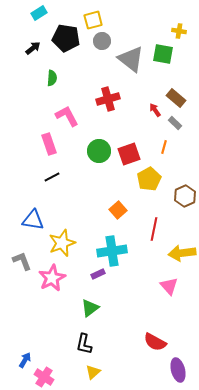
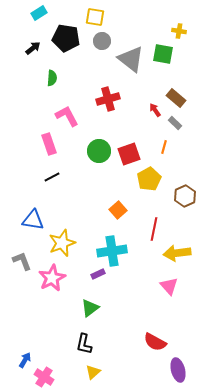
yellow square: moved 2 px right, 3 px up; rotated 24 degrees clockwise
yellow arrow: moved 5 px left
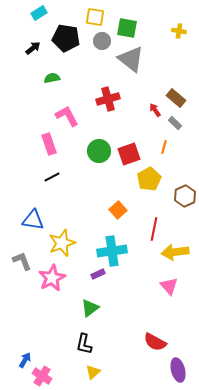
green square: moved 36 px left, 26 px up
green semicircle: rotated 105 degrees counterclockwise
yellow arrow: moved 2 px left, 1 px up
pink cross: moved 2 px left, 1 px up
